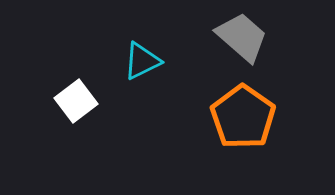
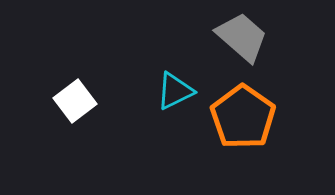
cyan triangle: moved 33 px right, 30 px down
white square: moved 1 px left
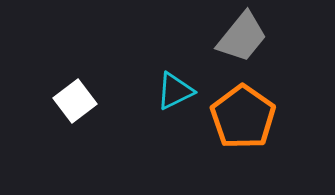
gray trapezoid: rotated 88 degrees clockwise
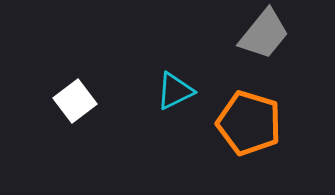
gray trapezoid: moved 22 px right, 3 px up
orange pentagon: moved 6 px right, 6 px down; rotated 18 degrees counterclockwise
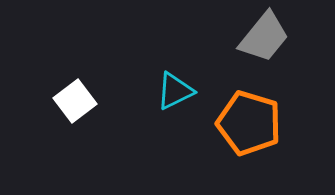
gray trapezoid: moved 3 px down
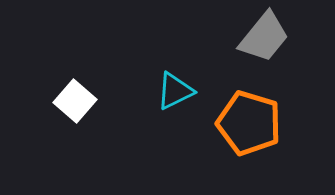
white square: rotated 12 degrees counterclockwise
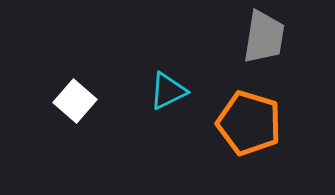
gray trapezoid: rotated 30 degrees counterclockwise
cyan triangle: moved 7 px left
